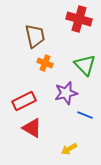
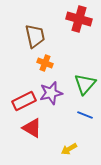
green triangle: moved 19 px down; rotated 25 degrees clockwise
purple star: moved 15 px left
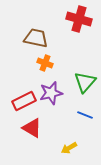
brown trapezoid: moved 1 px right, 2 px down; rotated 65 degrees counterclockwise
green triangle: moved 2 px up
yellow arrow: moved 1 px up
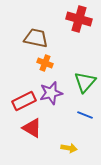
yellow arrow: rotated 140 degrees counterclockwise
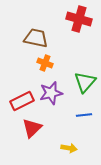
red rectangle: moved 2 px left
blue line: moved 1 px left; rotated 28 degrees counterclockwise
red triangle: rotated 45 degrees clockwise
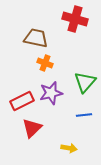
red cross: moved 4 px left
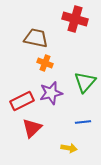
blue line: moved 1 px left, 7 px down
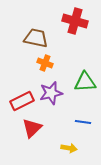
red cross: moved 2 px down
green triangle: rotated 45 degrees clockwise
blue line: rotated 14 degrees clockwise
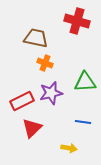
red cross: moved 2 px right
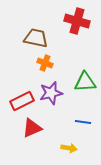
red triangle: rotated 20 degrees clockwise
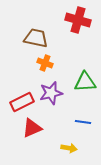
red cross: moved 1 px right, 1 px up
red rectangle: moved 1 px down
